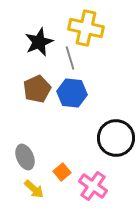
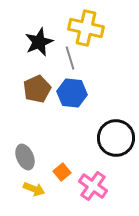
yellow arrow: rotated 20 degrees counterclockwise
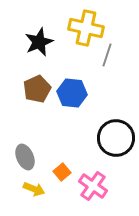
gray line: moved 37 px right, 3 px up; rotated 35 degrees clockwise
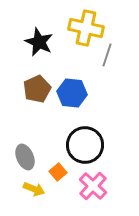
black star: rotated 24 degrees counterclockwise
black circle: moved 31 px left, 7 px down
orange square: moved 4 px left
pink cross: rotated 8 degrees clockwise
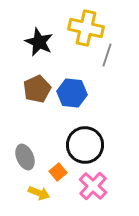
yellow arrow: moved 5 px right, 4 px down
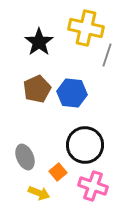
black star: rotated 12 degrees clockwise
pink cross: rotated 24 degrees counterclockwise
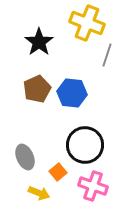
yellow cross: moved 1 px right, 5 px up; rotated 8 degrees clockwise
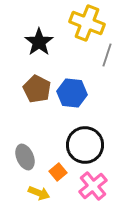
brown pentagon: rotated 20 degrees counterclockwise
pink cross: rotated 32 degrees clockwise
